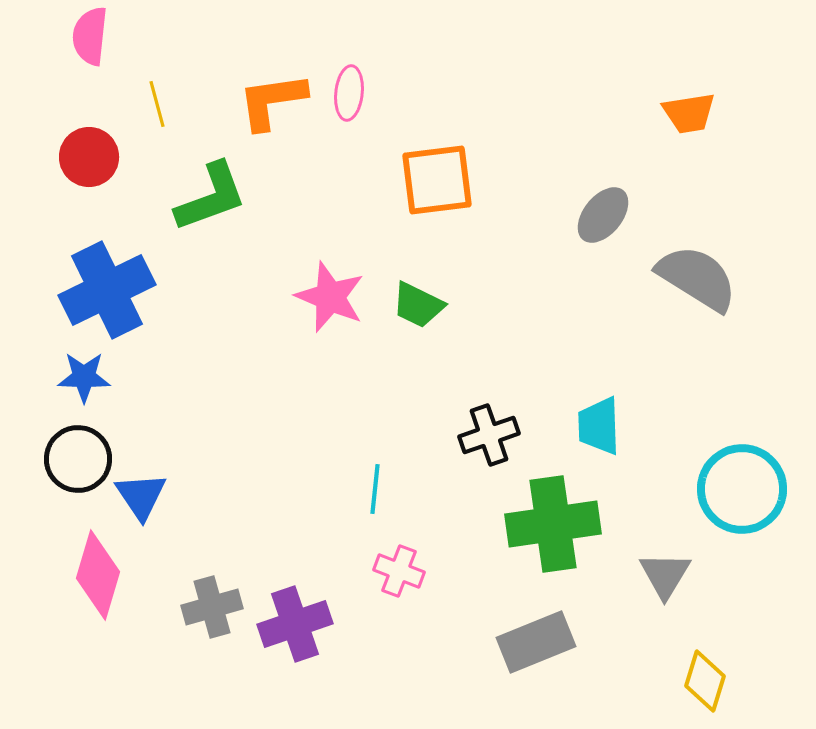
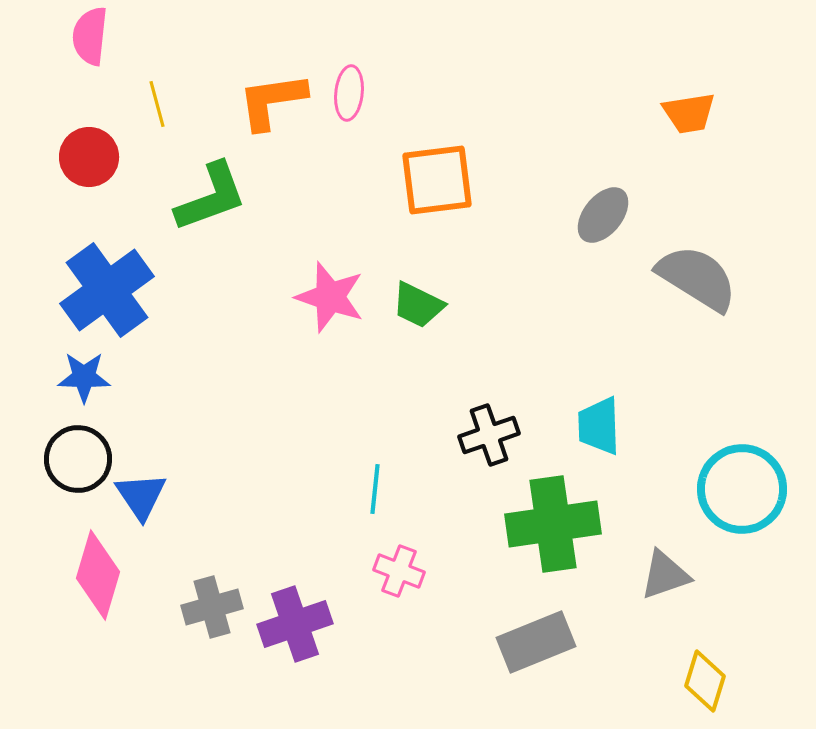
blue cross: rotated 10 degrees counterclockwise
pink star: rotated 4 degrees counterclockwise
gray triangle: rotated 40 degrees clockwise
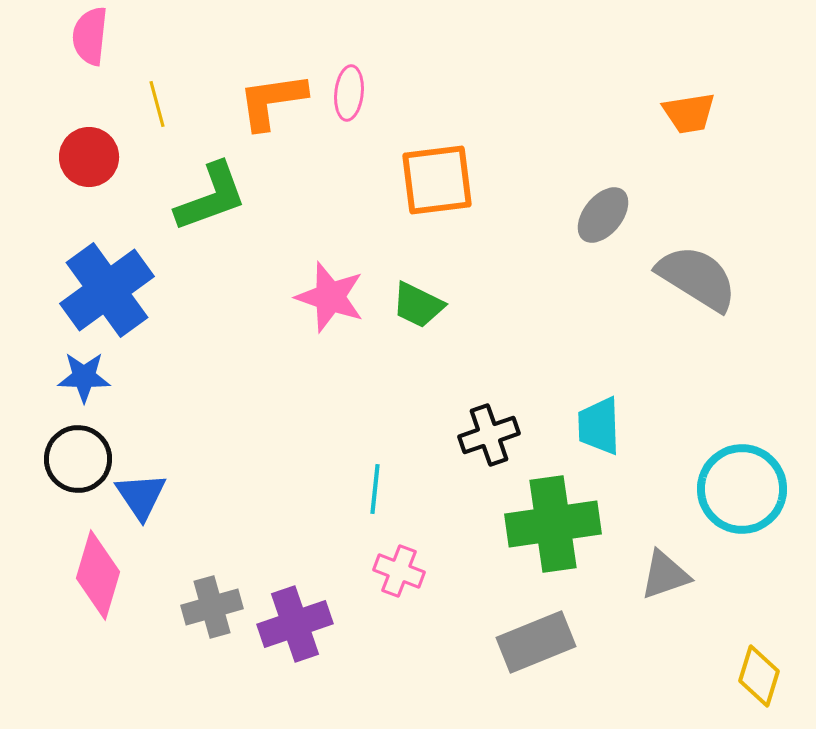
yellow diamond: moved 54 px right, 5 px up
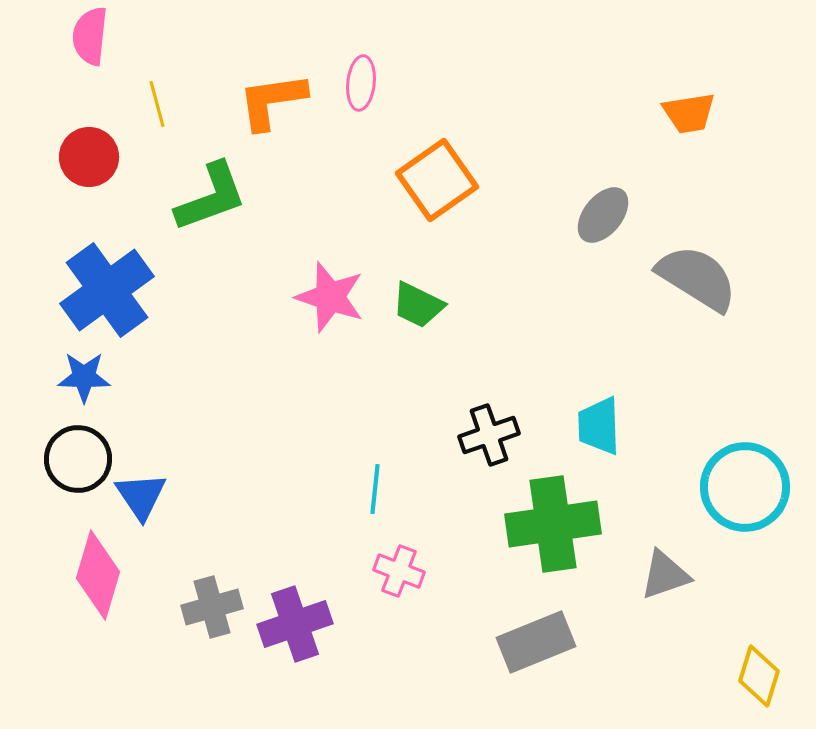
pink ellipse: moved 12 px right, 10 px up
orange square: rotated 28 degrees counterclockwise
cyan circle: moved 3 px right, 2 px up
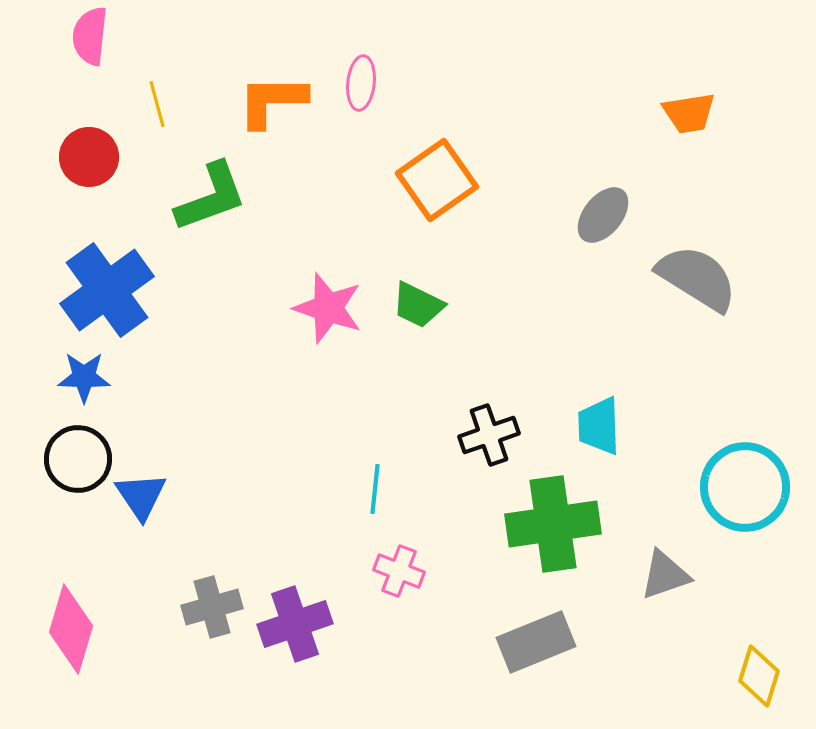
orange L-shape: rotated 8 degrees clockwise
pink star: moved 2 px left, 11 px down
pink diamond: moved 27 px left, 54 px down
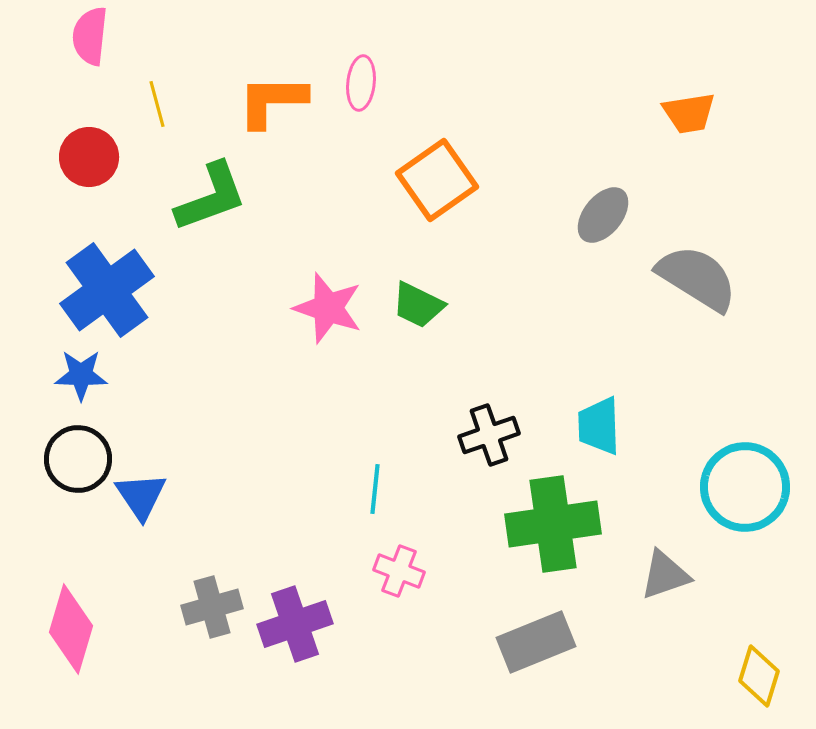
blue star: moved 3 px left, 2 px up
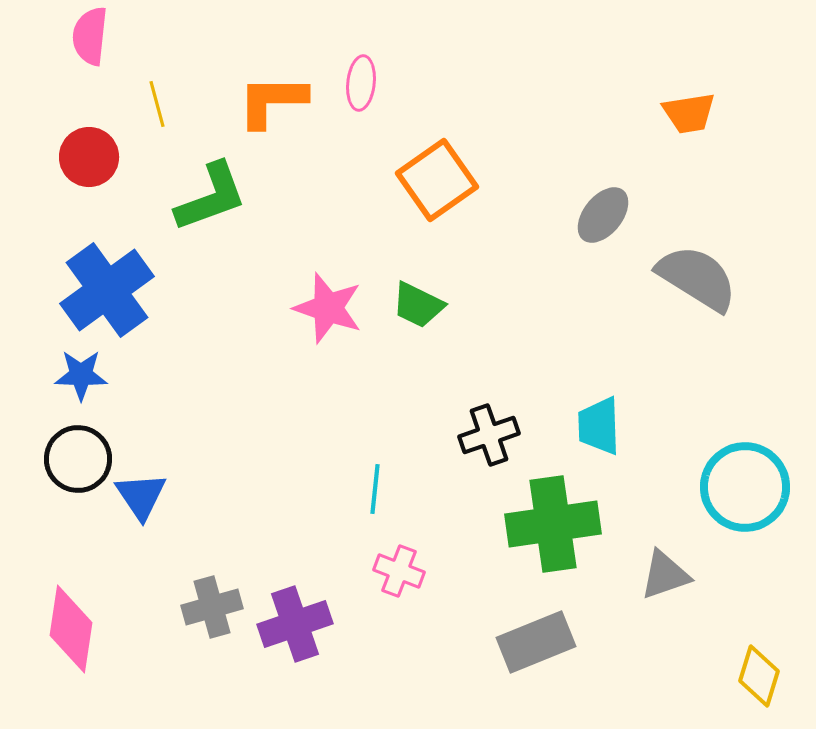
pink diamond: rotated 8 degrees counterclockwise
